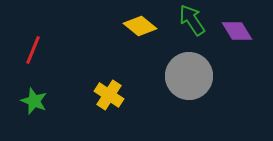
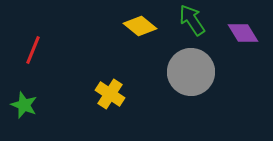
purple diamond: moved 6 px right, 2 px down
gray circle: moved 2 px right, 4 px up
yellow cross: moved 1 px right, 1 px up
green star: moved 10 px left, 4 px down
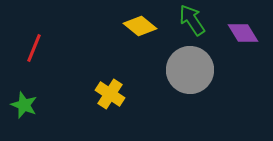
red line: moved 1 px right, 2 px up
gray circle: moved 1 px left, 2 px up
